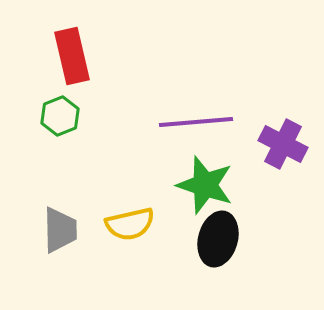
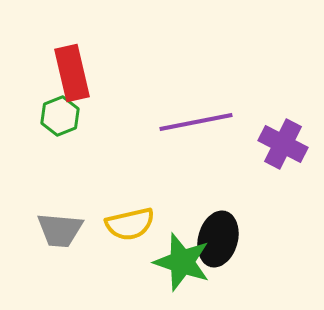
red rectangle: moved 17 px down
purple line: rotated 6 degrees counterclockwise
green star: moved 23 px left, 77 px down
gray trapezoid: rotated 96 degrees clockwise
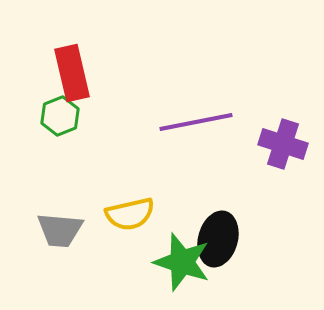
purple cross: rotated 9 degrees counterclockwise
yellow semicircle: moved 10 px up
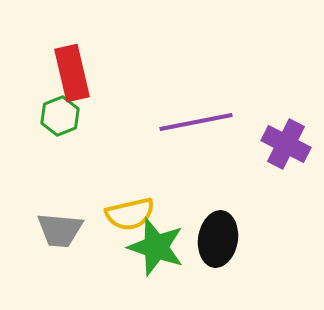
purple cross: moved 3 px right; rotated 9 degrees clockwise
black ellipse: rotated 6 degrees counterclockwise
green star: moved 26 px left, 15 px up
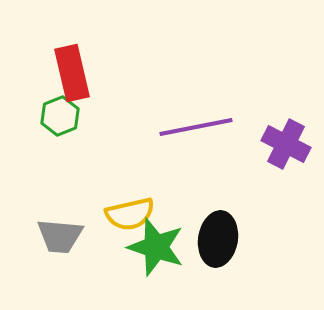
purple line: moved 5 px down
gray trapezoid: moved 6 px down
